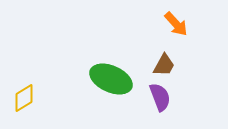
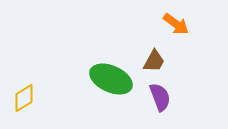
orange arrow: rotated 12 degrees counterclockwise
brown trapezoid: moved 10 px left, 4 px up
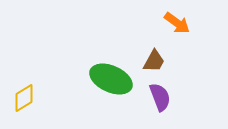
orange arrow: moved 1 px right, 1 px up
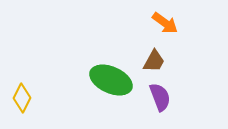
orange arrow: moved 12 px left
green ellipse: moved 1 px down
yellow diamond: moved 2 px left; rotated 32 degrees counterclockwise
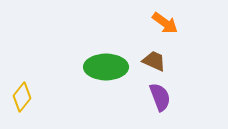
brown trapezoid: rotated 95 degrees counterclockwise
green ellipse: moved 5 px left, 13 px up; rotated 24 degrees counterclockwise
yellow diamond: moved 1 px up; rotated 12 degrees clockwise
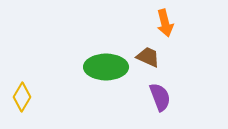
orange arrow: rotated 40 degrees clockwise
brown trapezoid: moved 6 px left, 4 px up
yellow diamond: rotated 8 degrees counterclockwise
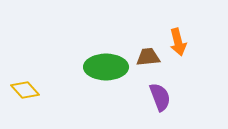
orange arrow: moved 13 px right, 19 px down
brown trapezoid: rotated 30 degrees counterclockwise
yellow diamond: moved 3 px right, 7 px up; rotated 72 degrees counterclockwise
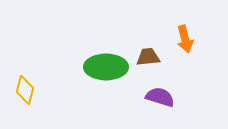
orange arrow: moved 7 px right, 3 px up
yellow diamond: rotated 56 degrees clockwise
purple semicircle: rotated 52 degrees counterclockwise
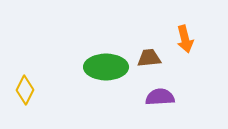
brown trapezoid: moved 1 px right, 1 px down
yellow diamond: rotated 12 degrees clockwise
purple semicircle: rotated 20 degrees counterclockwise
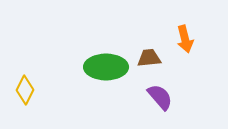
purple semicircle: rotated 52 degrees clockwise
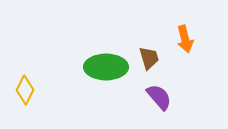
brown trapezoid: rotated 80 degrees clockwise
purple semicircle: moved 1 px left
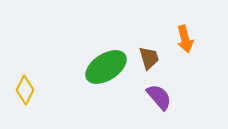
green ellipse: rotated 33 degrees counterclockwise
